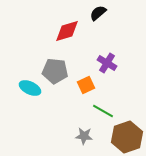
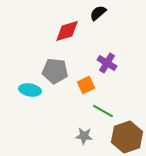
cyan ellipse: moved 2 px down; rotated 15 degrees counterclockwise
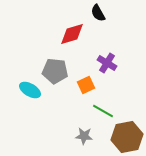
black semicircle: rotated 78 degrees counterclockwise
red diamond: moved 5 px right, 3 px down
cyan ellipse: rotated 20 degrees clockwise
brown hexagon: rotated 8 degrees clockwise
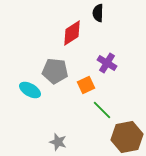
black semicircle: rotated 30 degrees clockwise
red diamond: moved 1 px up; rotated 16 degrees counterclockwise
green line: moved 1 px left, 1 px up; rotated 15 degrees clockwise
gray star: moved 26 px left, 6 px down; rotated 12 degrees clockwise
